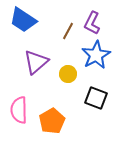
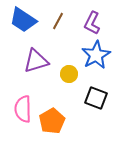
brown line: moved 10 px left, 10 px up
purple triangle: moved 1 px up; rotated 24 degrees clockwise
yellow circle: moved 1 px right
pink semicircle: moved 4 px right, 1 px up
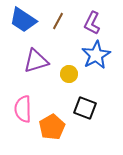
black square: moved 11 px left, 10 px down
orange pentagon: moved 6 px down
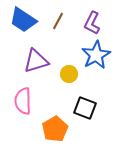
pink semicircle: moved 8 px up
orange pentagon: moved 3 px right, 2 px down
